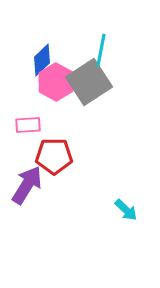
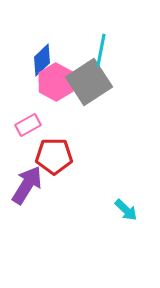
pink rectangle: rotated 25 degrees counterclockwise
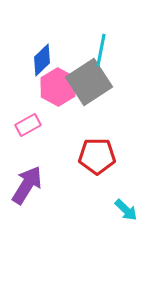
pink hexagon: moved 2 px right, 5 px down
red pentagon: moved 43 px right
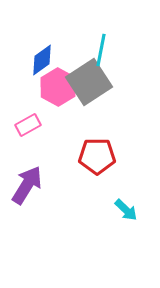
blue diamond: rotated 8 degrees clockwise
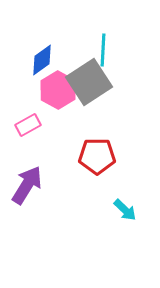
cyan line: moved 2 px right; rotated 8 degrees counterclockwise
pink hexagon: moved 3 px down
cyan arrow: moved 1 px left
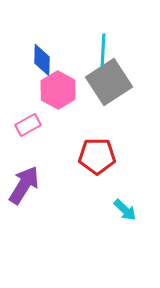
blue diamond: rotated 52 degrees counterclockwise
gray square: moved 20 px right
purple arrow: moved 3 px left
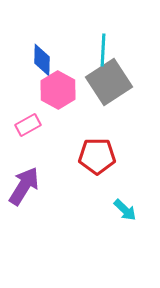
purple arrow: moved 1 px down
